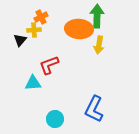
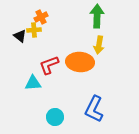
orange ellipse: moved 1 px right, 33 px down
black triangle: moved 4 px up; rotated 32 degrees counterclockwise
cyan circle: moved 2 px up
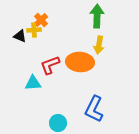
orange cross: moved 3 px down; rotated 16 degrees counterclockwise
black triangle: rotated 16 degrees counterclockwise
red L-shape: moved 1 px right
cyan circle: moved 3 px right, 6 px down
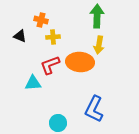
orange cross: rotated 32 degrees counterclockwise
yellow cross: moved 19 px right, 7 px down
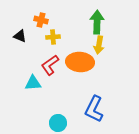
green arrow: moved 6 px down
red L-shape: rotated 15 degrees counterclockwise
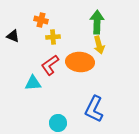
black triangle: moved 7 px left
yellow arrow: rotated 24 degrees counterclockwise
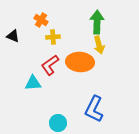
orange cross: rotated 16 degrees clockwise
